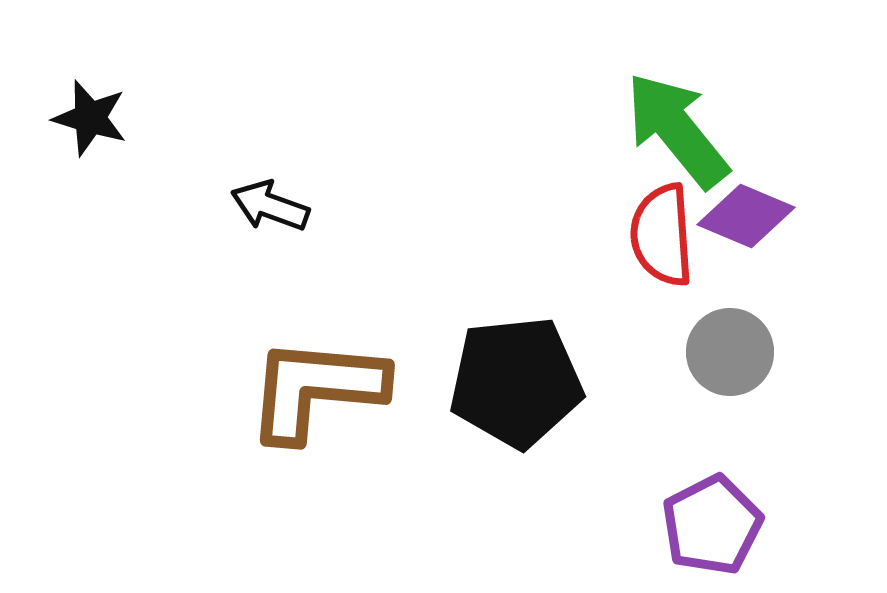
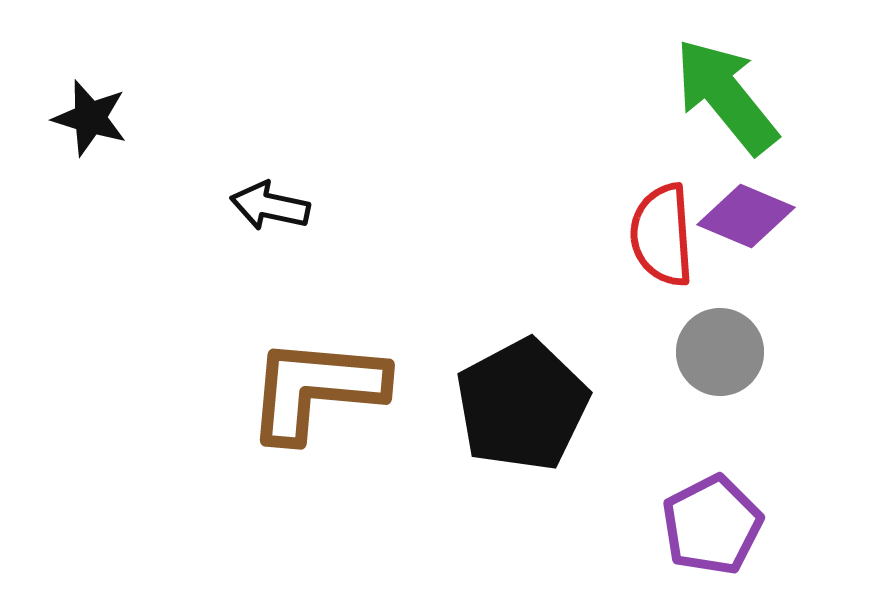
green arrow: moved 49 px right, 34 px up
black arrow: rotated 8 degrees counterclockwise
gray circle: moved 10 px left
black pentagon: moved 6 px right, 23 px down; rotated 22 degrees counterclockwise
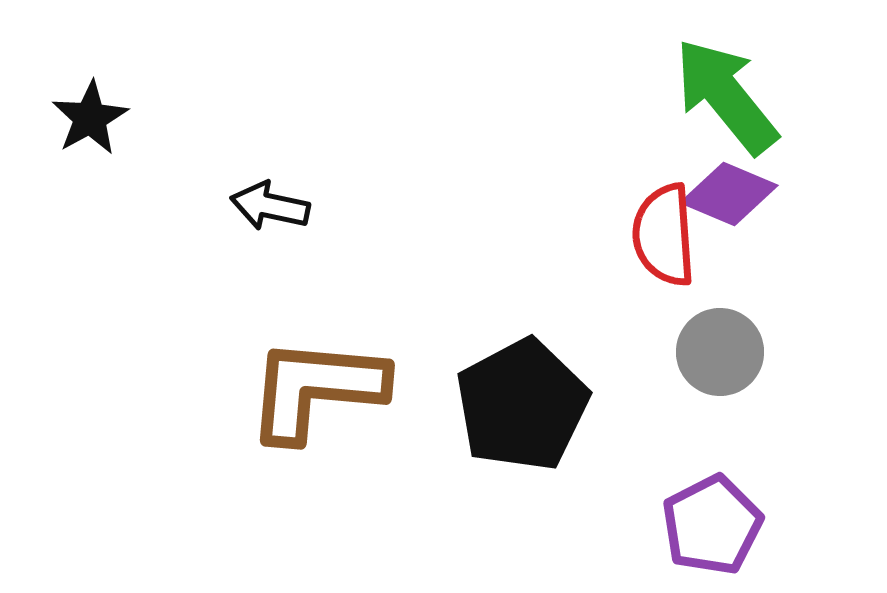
black star: rotated 26 degrees clockwise
purple diamond: moved 17 px left, 22 px up
red semicircle: moved 2 px right
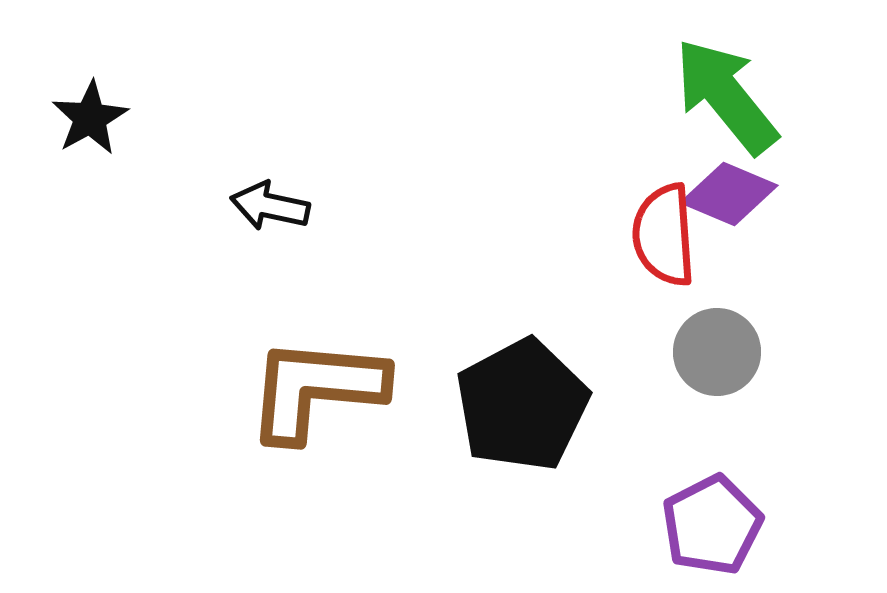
gray circle: moved 3 px left
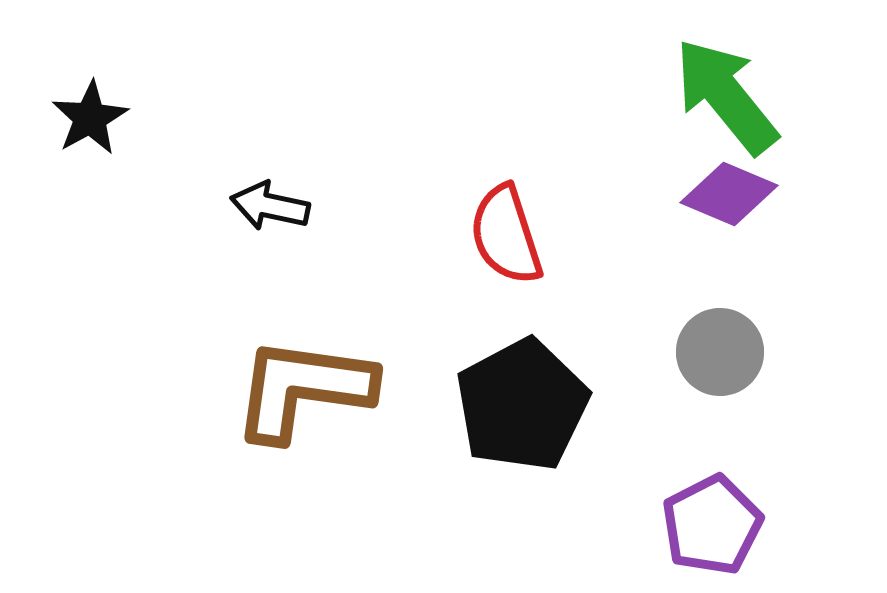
red semicircle: moved 158 px left; rotated 14 degrees counterclockwise
gray circle: moved 3 px right
brown L-shape: moved 13 px left; rotated 3 degrees clockwise
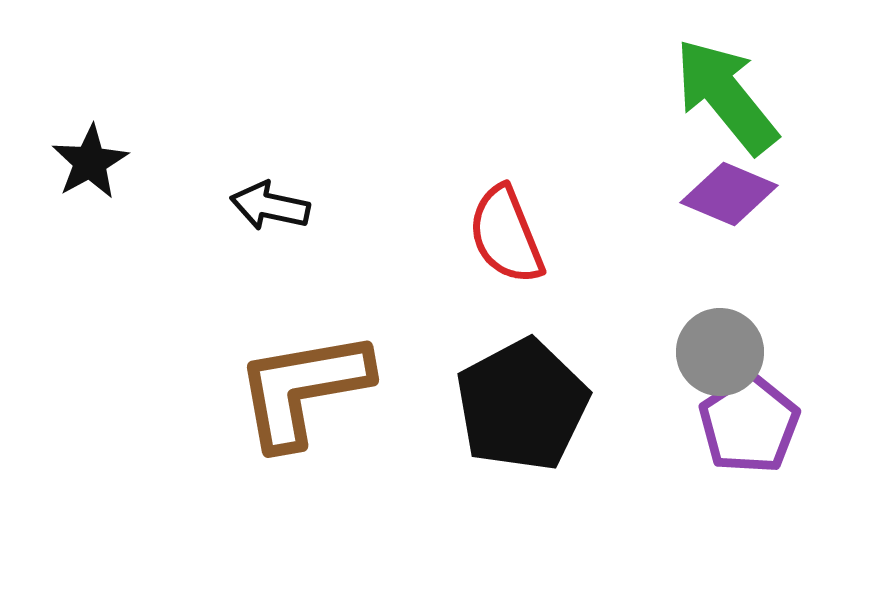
black star: moved 44 px down
red semicircle: rotated 4 degrees counterclockwise
brown L-shape: rotated 18 degrees counterclockwise
purple pentagon: moved 37 px right, 101 px up; rotated 6 degrees counterclockwise
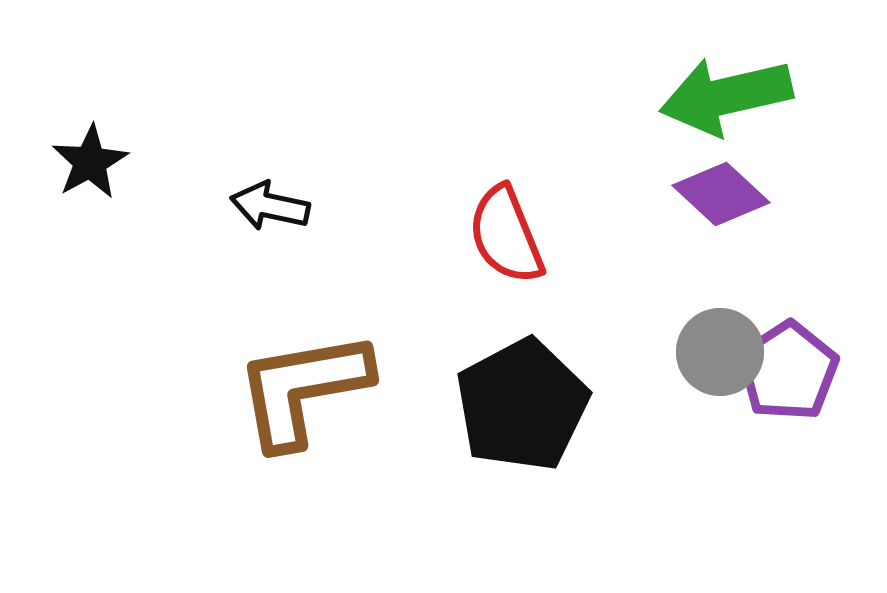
green arrow: rotated 64 degrees counterclockwise
purple diamond: moved 8 px left; rotated 20 degrees clockwise
purple pentagon: moved 39 px right, 53 px up
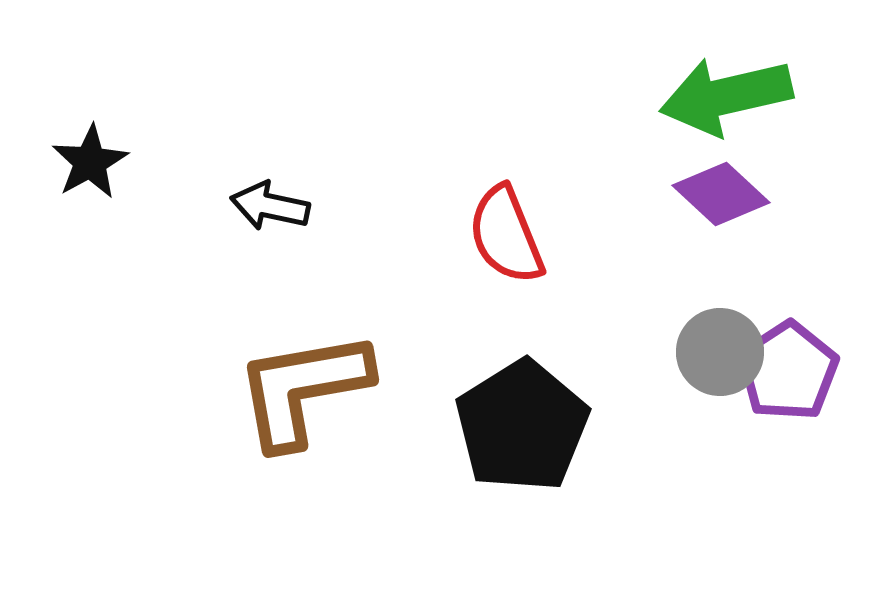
black pentagon: moved 21 px down; rotated 4 degrees counterclockwise
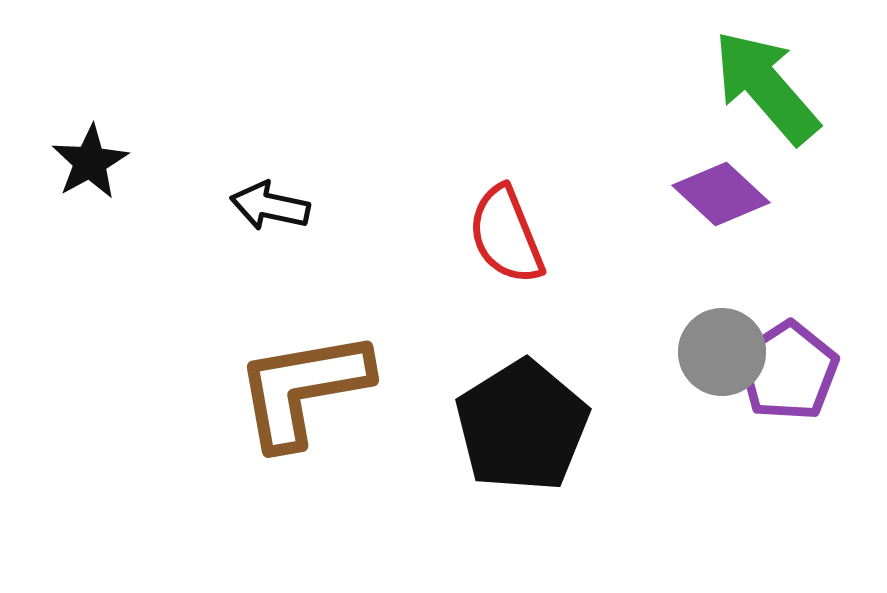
green arrow: moved 40 px right, 9 px up; rotated 62 degrees clockwise
gray circle: moved 2 px right
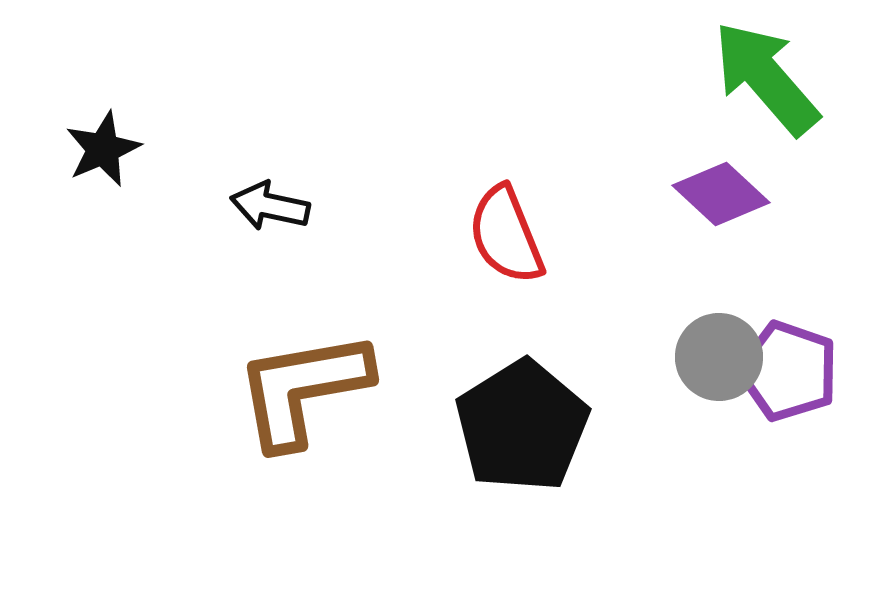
green arrow: moved 9 px up
black star: moved 13 px right, 13 px up; rotated 6 degrees clockwise
gray circle: moved 3 px left, 5 px down
purple pentagon: rotated 20 degrees counterclockwise
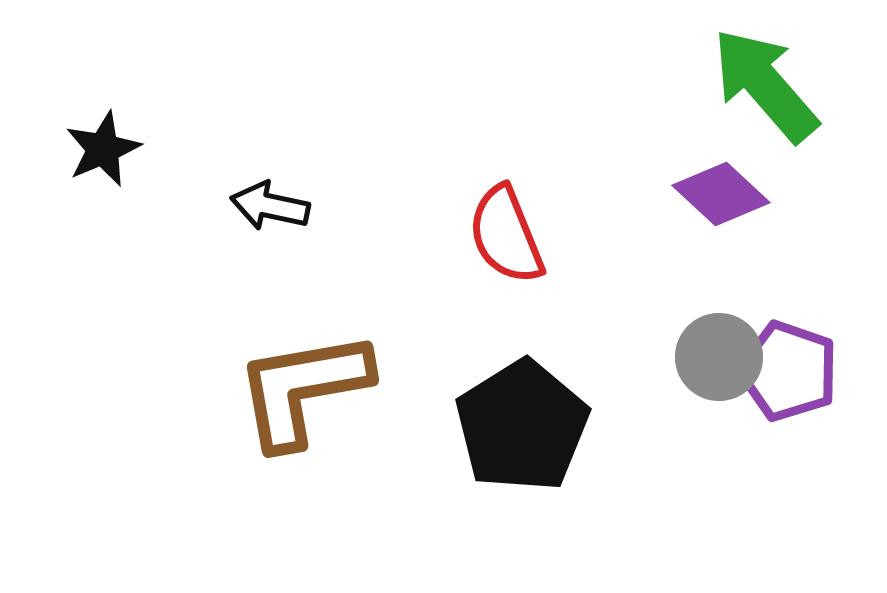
green arrow: moved 1 px left, 7 px down
